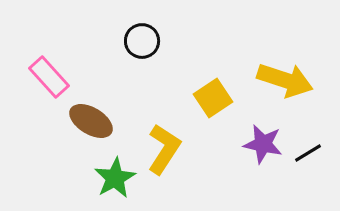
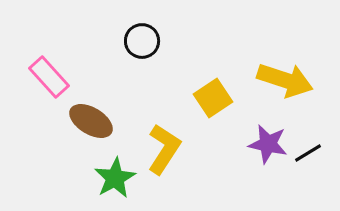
purple star: moved 5 px right
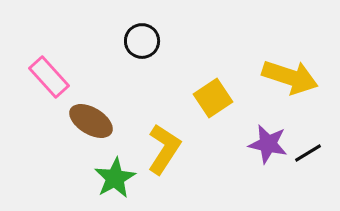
yellow arrow: moved 5 px right, 3 px up
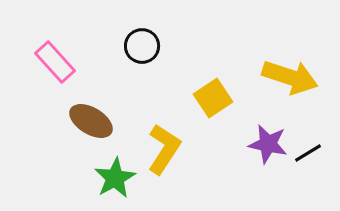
black circle: moved 5 px down
pink rectangle: moved 6 px right, 15 px up
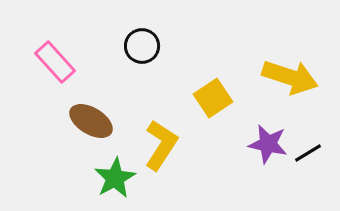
yellow L-shape: moved 3 px left, 4 px up
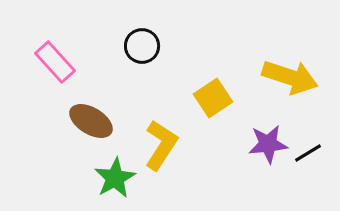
purple star: rotated 18 degrees counterclockwise
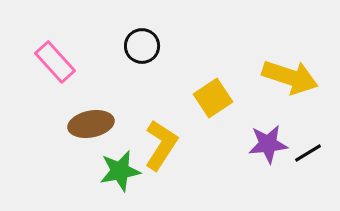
brown ellipse: moved 3 px down; rotated 42 degrees counterclockwise
green star: moved 5 px right, 7 px up; rotated 18 degrees clockwise
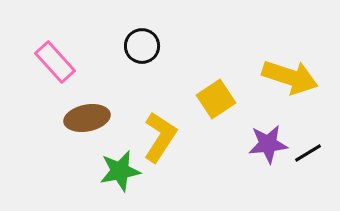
yellow square: moved 3 px right, 1 px down
brown ellipse: moved 4 px left, 6 px up
yellow L-shape: moved 1 px left, 8 px up
